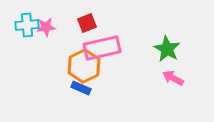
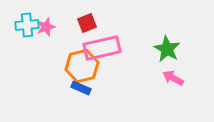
pink star: rotated 12 degrees counterclockwise
orange hexagon: moved 2 px left; rotated 12 degrees clockwise
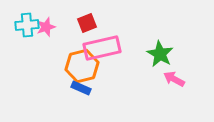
green star: moved 7 px left, 5 px down
pink arrow: moved 1 px right, 1 px down
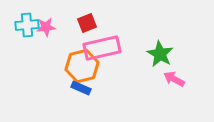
pink star: rotated 12 degrees clockwise
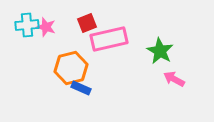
pink star: rotated 24 degrees clockwise
pink rectangle: moved 7 px right, 9 px up
green star: moved 3 px up
orange hexagon: moved 11 px left, 2 px down
